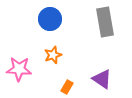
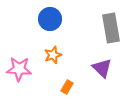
gray rectangle: moved 6 px right, 6 px down
purple triangle: moved 11 px up; rotated 10 degrees clockwise
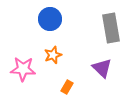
pink star: moved 4 px right
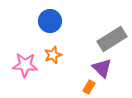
blue circle: moved 2 px down
gray rectangle: moved 1 px right, 11 px down; rotated 68 degrees clockwise
pink star: moved 2 px right, 4 px up
orange rectangle: moved 22 px right
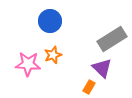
pink star: moved 3 px right, 1 px up
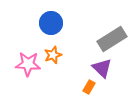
blue circle: moved 1 px right, 2 px down
